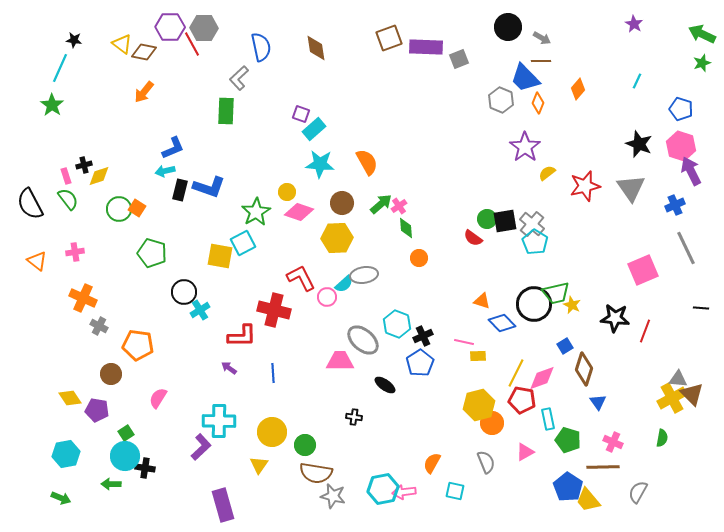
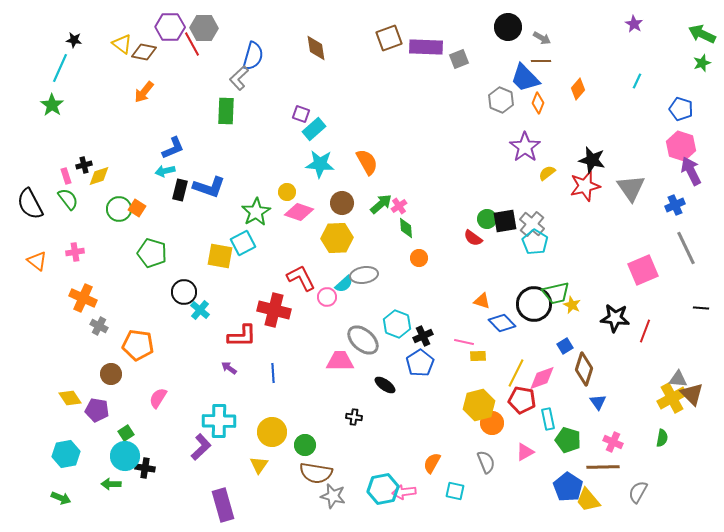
blue semicircle at (261, 47): moved 8 px left, 9 px down; rotated 28 degrees clockwise
black star at (639, 144): moved 47 px left, 16 px down; rotated 8 degrees counterclockwise
cyan cross at (200, 310): rotated 18 degrees counterclockwise
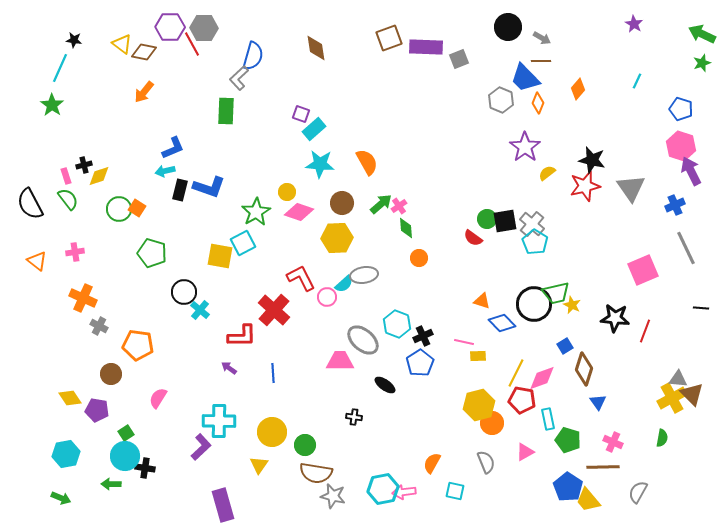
red cross at (274, 310): rotated 28 degrees clockwise
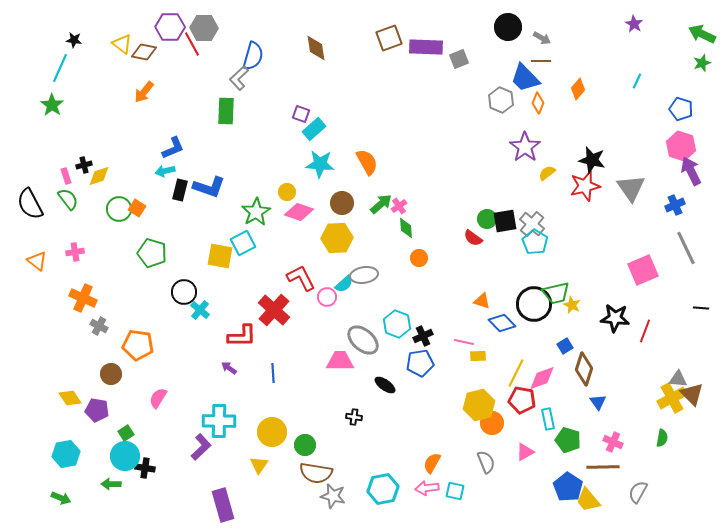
blue pentagon at (420, 363): rotated 24 degrees clockwise
pink arrow at (404, 492): moved 23 px right, 4 px up
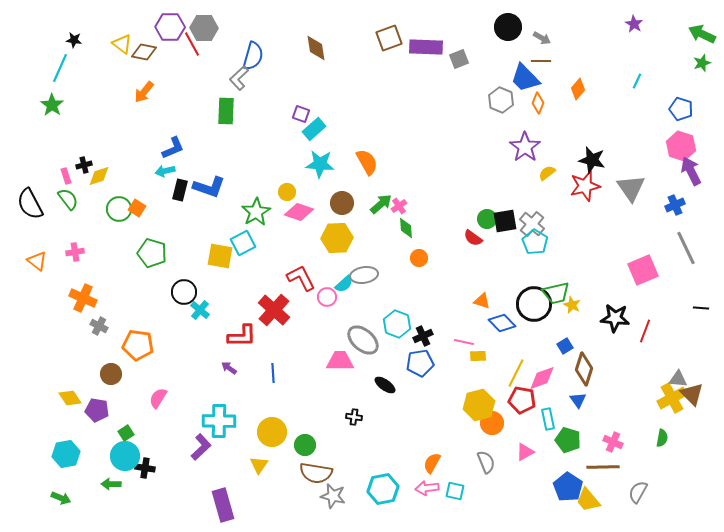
blue triangle at (598, 402): moved 20 px left, 2 px up
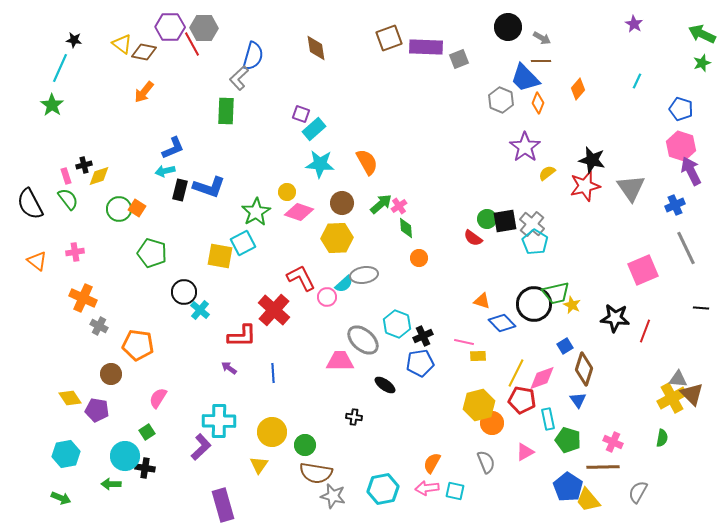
green square at (126, 433): moved 21 px right, 1 px up
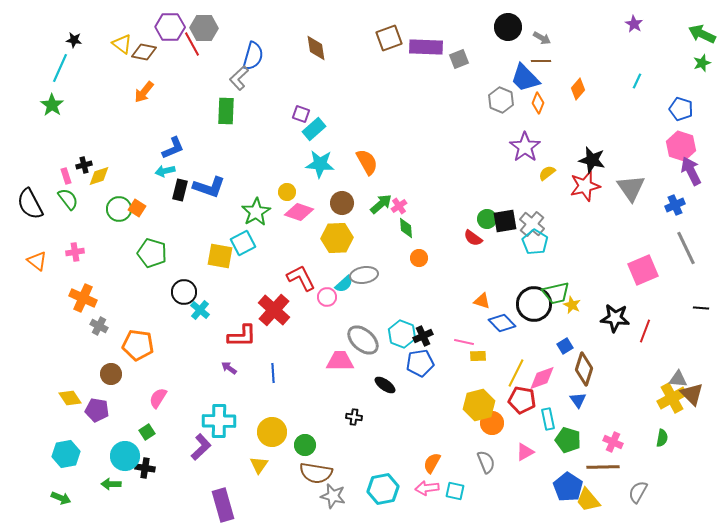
cyan hexagon at (397, 324): moved 5 px right, 10 px down
